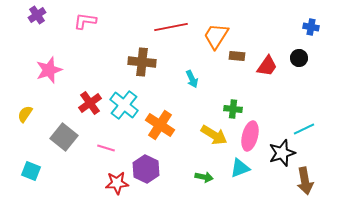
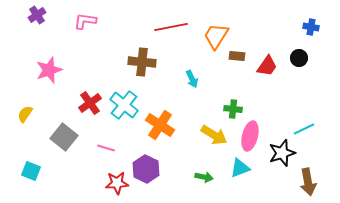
brown arrow: moved 3 px right, 1 px down
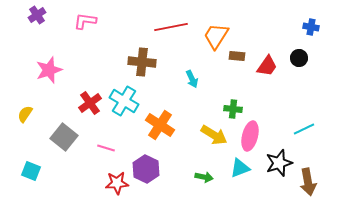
cyan cross: moved 4 px up; rotated 8 degrees counterclockwise
black star: moved 3 px left, 10 px down
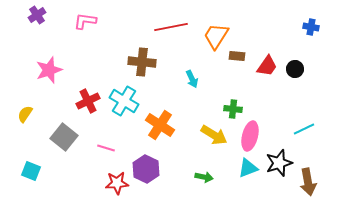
black circle: moved 4 px left, 11 px down
red cross: moved 2 px left, 2 px up; rotated 10 degrees clockwise
cyan triangle: moved 8 px right
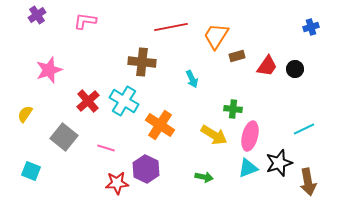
blue cross: rotated 28 degrees counterclockwise
brown rectangle: rotated 21 degrees counterclockwise
red cross: rotated 15 degrees counterclockwise
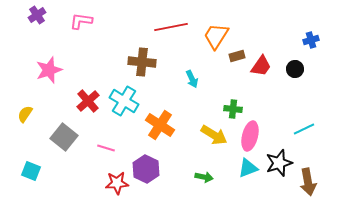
pink L-shape: moved 4 px left
blue cross: moved 13 px down
red trapezoid: moved 6 px left
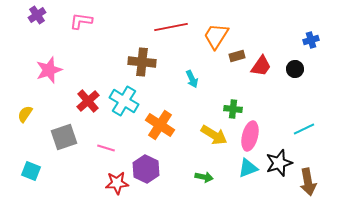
gray square: rotated 32 degrees clockwise
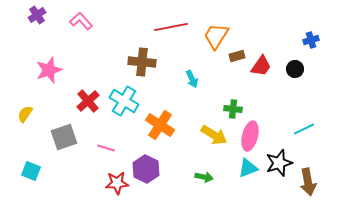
pink L-shape: rotated 40 degrees clockwise
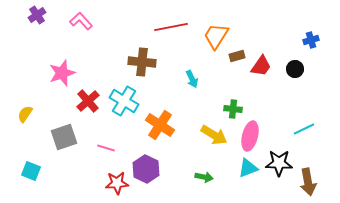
pink star: moved 13 px right, 3 px down
black star: rotated 20 degrees clockwise
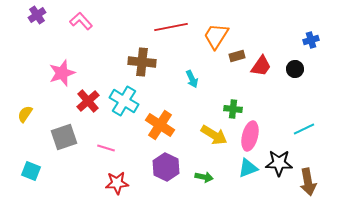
purple hexagon: moved 20 px right, 2 px up
